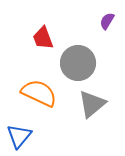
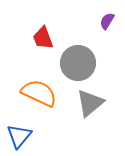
gray triangle: moved 2 px left, 1 px up
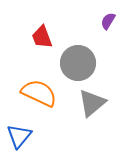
purple semicircle: moved 1 px right
red trapezoid: moved 1 px left, 1 px up
gray triangle: moved 2 px right
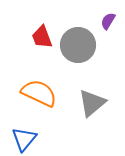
gray circle: moved 18 px up
blue triangle: moved 5 px right, 3 px down
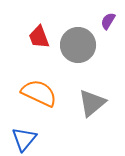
red trapezoid: moved 3 px left
